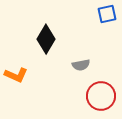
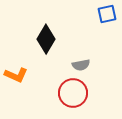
red circle: moved 28 px left, 3 px up
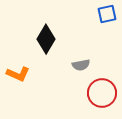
orange L-shape: moved 2 px right, 1 px up
red circle: moved 29 px right
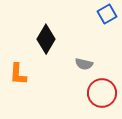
blue square: rotated 18 degrees counterclockwise
gray semicircle: moved 3 px right, 1 px up; rotated 24 degrees clockwise
orange L-shape: rotated 70 degrees clockwise
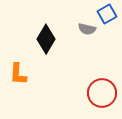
gray semicircle: moved 3 px right, 35 px up
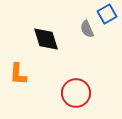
gray semicircle: rotated 54 degrees clockwise
black diamond: rotated 48 degrees counterclockwise
red circle: moved 26 px left
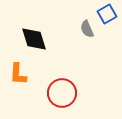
black diamond: moved 12 px left
red circle: moved 14 px left
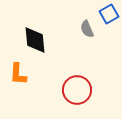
blue square: moved 2 px right
black diamond: moved 1 px right, 1 px down; rotated 12 degrees clockwise
red circle: moved 15 px right, 3 px up
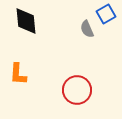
blue square: moved 3 px left
black diamond: moved 9 px left, 19 px up
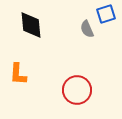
blue square: rotated 12 degrees clockwise
black diamond: moved 5 px right, 4 px down
